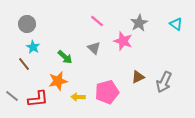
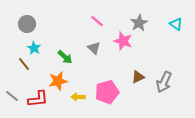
cyan star: moved 1 px right, 1 px down
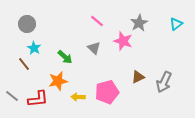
cyan triangle: rotated 48 degrees clockwise
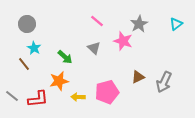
gray star: moved 1 px down
orange star: moved 1 px right
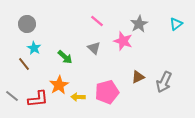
orange star: moved 4 px down; rotated 18 degrees counterclockwise
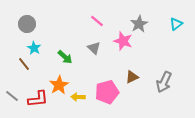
brown triangle: moved 6 px left
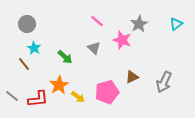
pink star: moved 1 px left, 1 px up
yellow arrow: rotated 144 degrees counterclockwise
